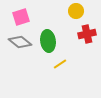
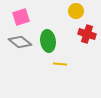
red cross: rotated 30 degrees clockwise
yellow line: rotated 40 degrees clockwise
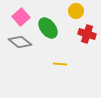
pink square: rotated 24 degrees counterclockwise
green ellipse: moved 13 px up; rotated 30 degrees counterclockwise
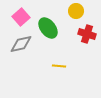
gray diamond: moved 1 px right, 2 px down; rotated 50 degrees counterclockwise
yellow line: moved 1 px left, 2 px down
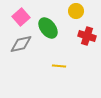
red cross: moved 2 px down
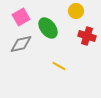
pink square: rotated 12 degrees clockwise
yellow line: rotated 24 degrees clockwise
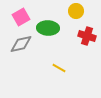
green ellipse: rotated 50 degrees counterclockwise
yellow line: moved 2 px down
